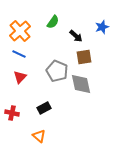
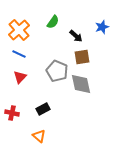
orange cross: moved 1 px left, 1 px up
brown square: moved 2 px left
black rectangle: moved 1 px left, 1 px down
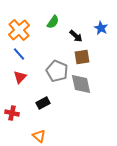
blue star: moved 1 px left, 1 px down; rotated 24 degrees counterclockwise
blue line: rotated 24 degrees clockwise
black rectangle: moved 6 px up
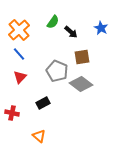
black arrow: moved 5 px left, 4 px up
gray diamond: rotated 40 degrees counterclockwise
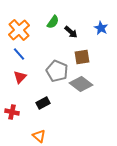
red cross: moved 1 px up
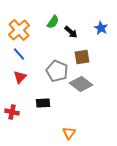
black rectangle: rotated 24 degrees clockwise
orange triangle: moved 30 px right, 3 px up; rotated 24 degrees clockwise
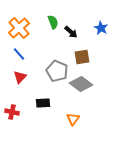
green semicircle: rotated 56 degrees counterclockwise
orange cross: moved 2 px up
orange triangle: moved 4 px right, 14 px up
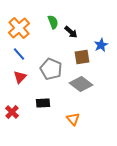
blue star: moved 17 px down; rotated 16 degrees clockwise
gray pentagon: moved 6 px left, 2 px up
red cross: rotated 32 degrees clockwise
orange triangle: rotated 16 degrees counterclockwise
